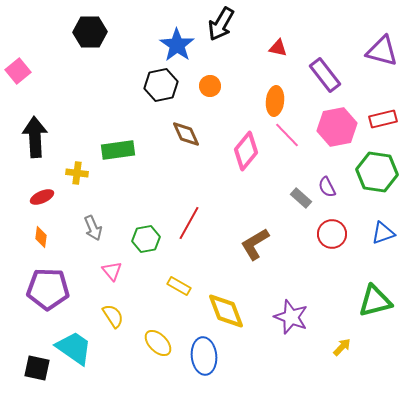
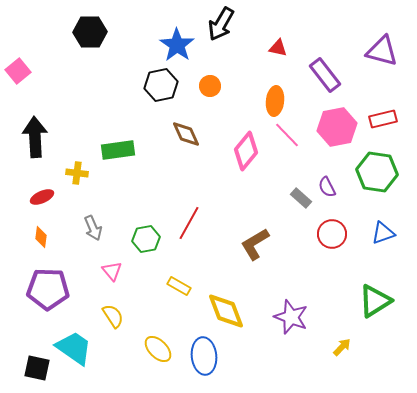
green triangle at (375, 301): rotated 18 degrees counterclockwise
yellow ellipse at (158, 343): moved 6 px down
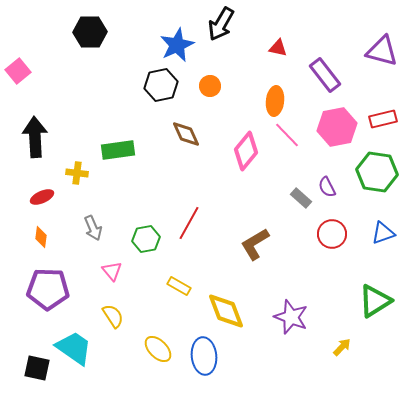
blue star at (177, 45): rotated 12 degrees clockwise
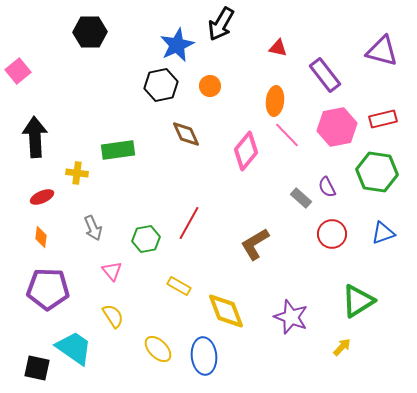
green triangle at (375, 301): moved 17 px left
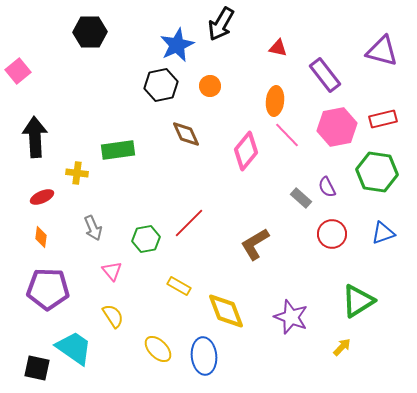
red line at (189, 223): rotated 16 degrees clockwise
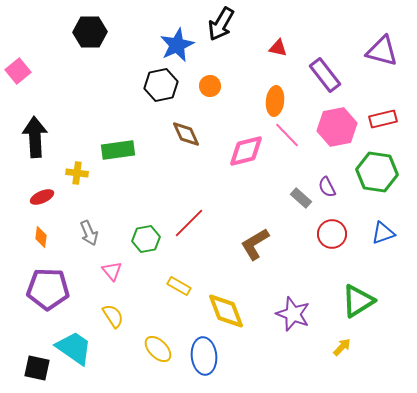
pink diamond at (246, 151): rotated 36 degrees clockwise
gray arrow at (93, 228): moved 4 px left, 5 px down
purple star at (291, 317): moved 2 px right, 3 px up
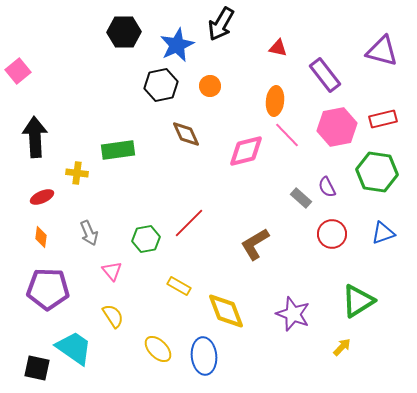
black hexagon at (90, 32): moved 34 px right
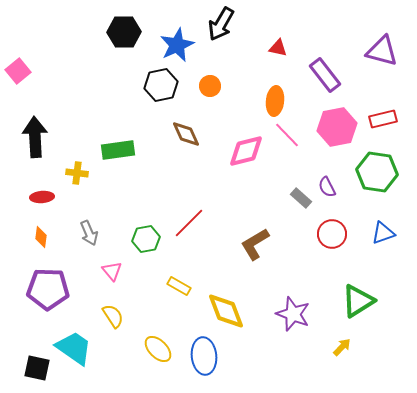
red ellipse at (42, 197): rotated 20 degrees clockwise
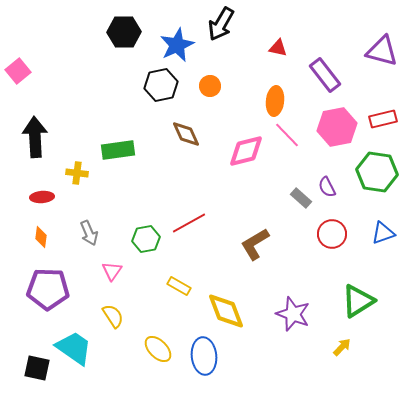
red line at (189, 223): rotated 16 degrees clockwise
pink triangle at (112, 271): rotated 15 degrees clockwise
